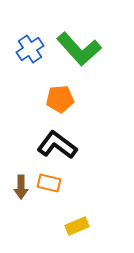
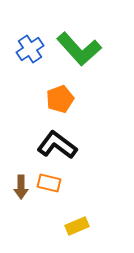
orange pentagon: rotated 16 degrees counterclockwise
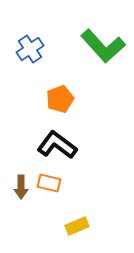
green L-shape: moved 24 px right, 3 px up
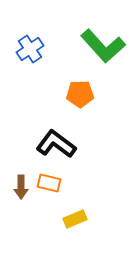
orange pentagon: moved 20 px right, 5 px up; rotated 20 degrees clockwise
black L-shape: moved 1 px left, 1 px up
yellow rectangle: moved 2 px left, 7 px up
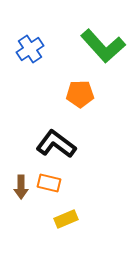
yellow rectangle: moved 9 px left
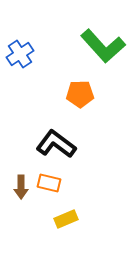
blue cross: moved 10 px left, 5 px down
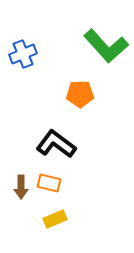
green L-shape: moved 3 px right
blue cross: moved 3 px right; rotated 12 degrees clockwise
yellow rectangle: moved 11 px left
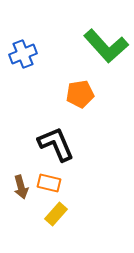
orange pentagon: rotated 8 degrees counterclockwise
black L-shape: rotated 30 degrees clockwise
brown arrow: rotated 15 degrees counterclockwise
yellow rectangle: moved 1 px right, 5 px up; rotated 25 degrees counterclockwise
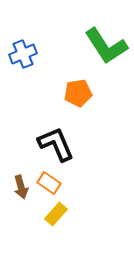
green L-shape: rotated 9 degrees clockwise
orange pentagon: moved 2 px left, 1 px up
orange rectangle: rotated 20 degrees clockwise
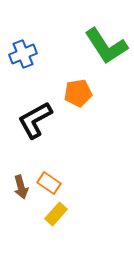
black L-shape: moved 21 px left, 24 px up; rotated 96 degrees counterclockwise
